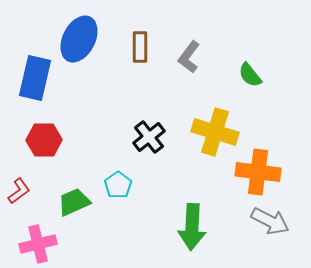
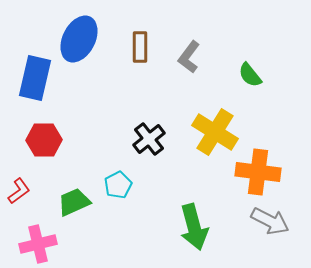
yellow cross: rotated 15 degrees clockwise
black cross: moved 2 px down
cyan pentagon: rotated 8 degrees clockwise
green arrow: moved 2 px right; rotated 18 degrees counterclockwise
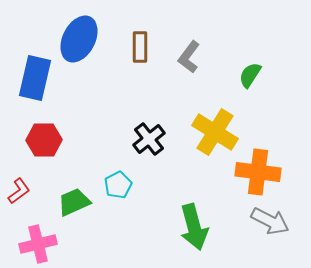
green semicircle: rotated 72 degrees clockwise
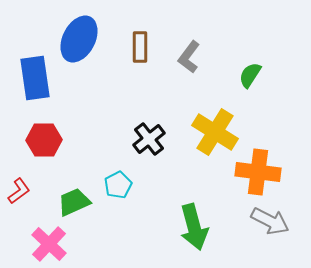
blue rectangle: rotated 21 degrees counterclockwise
pink cross: moved 11 px right; rotated 33 degrees counterclockwise
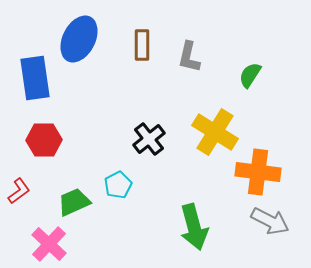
brown rectangle: moved 2 px right, 2 px up
gray L-shape: rotated 24 degrees counterclockwise
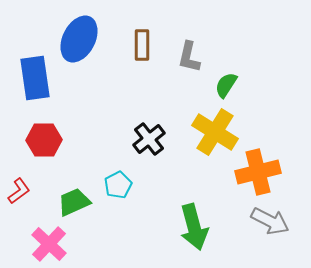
green semicircle: moved 24 px left, 10 px down
orange cross: rotated 21 degrees counterclockwise
